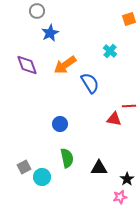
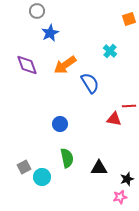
black star: rotated 16 degrees clockwise
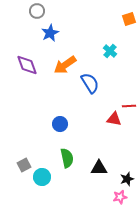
gray square: moved 2 px up
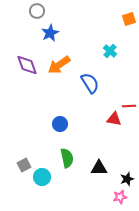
orange arrow: moved 6 px left
